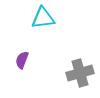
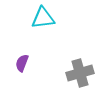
purple semicircle: moved 3 px down
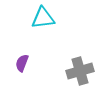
gray cross: moved 2 px up
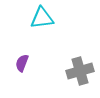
cyan triangle: moved 1 px left
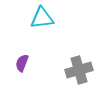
gray cross: moved 1 px left, 1 px up
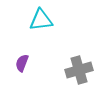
cyan triangle: moved 1 px left, 2 px down
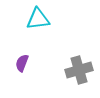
cyan triangle: moved 3 px left, 1 px up
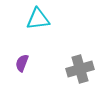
gray cross: moved 1 px right, 1 px up
